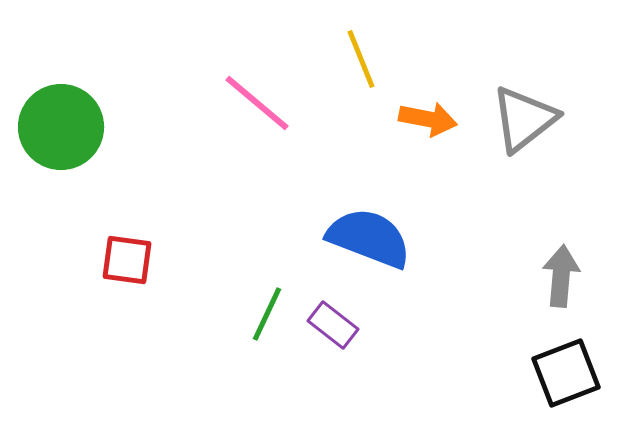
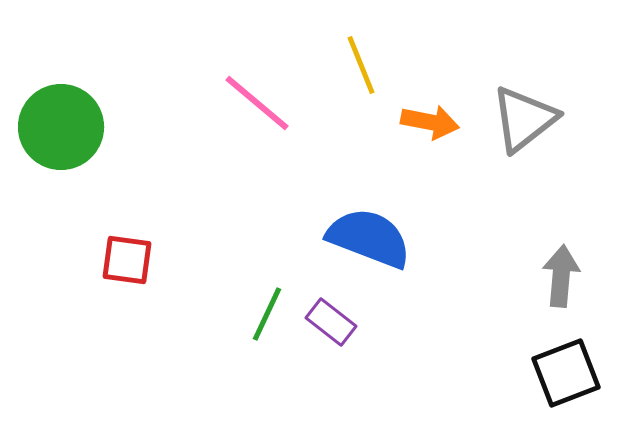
yellow line: moved 6 px down
orange arrow: moved 2 px right, 3 px down
purple rectangle: moved 2 px left, 3 px up
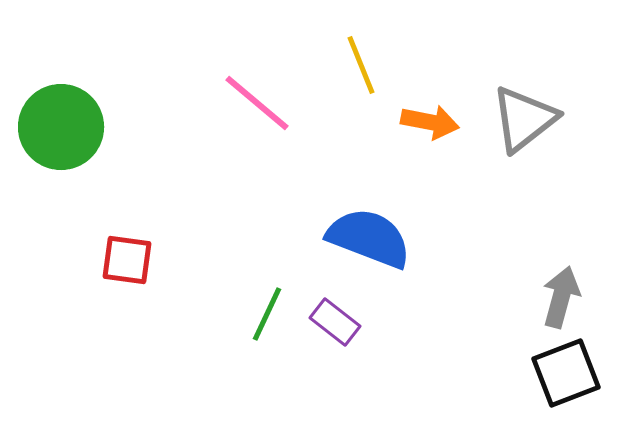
gray arrow: moved 21 px down; rotated 10 degrees clockwise
purple rectangle: moved 4 px right
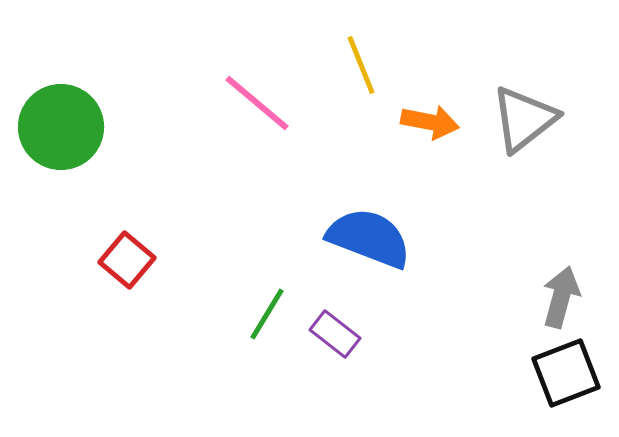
red square: rotated 32 degrees clockwise
green line: rotated 6 degrees clockwise
purple rectangle: moved 12 px down
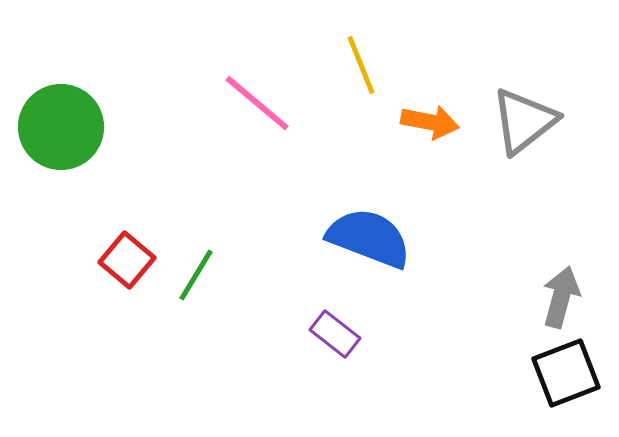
gray triangle: moved 2 px down
green line: moved 71 px left, 39 px up
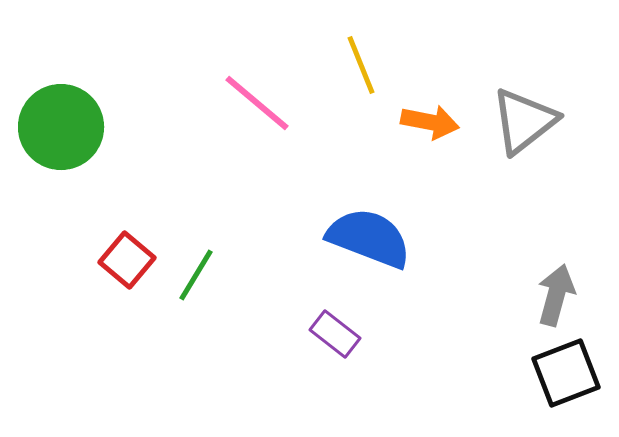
gray arrow: moved 5 px left, 2 px up
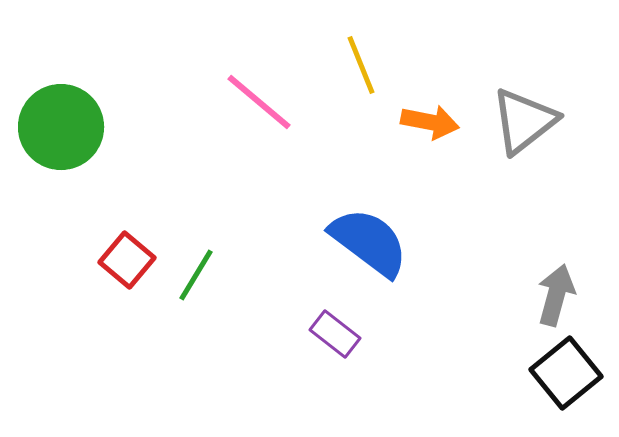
pink line: moved 2 px right, 1 px up
blue semicircle: moved 4 px down; rotated 16 degrees clockwise
black square: rotated 18 degrees counterclockwise
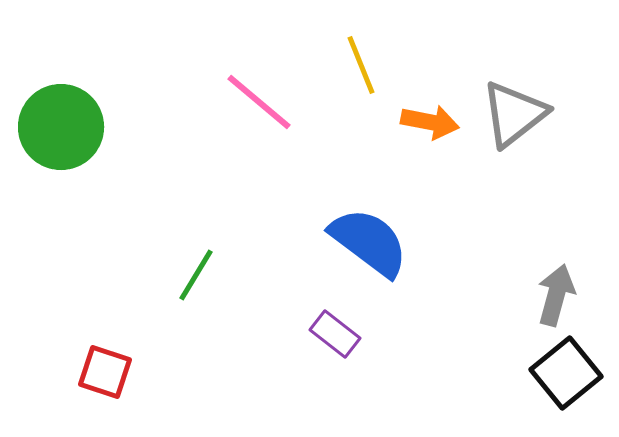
gray triangle: moved 10 px left, 7 px up
red square: moved 22 px left, 112 px down; rotated 22 degrees counterclockwise
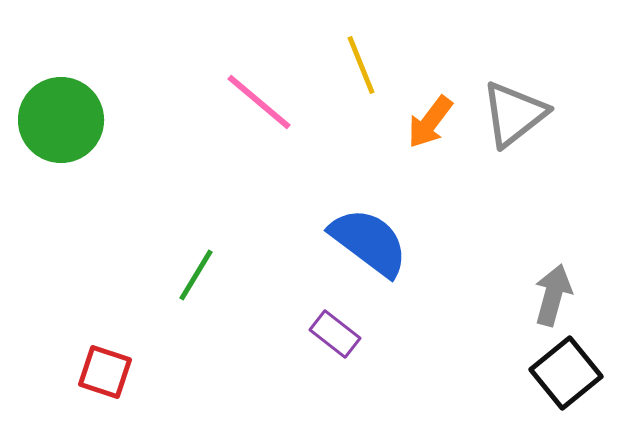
orange arrow: rotated 116 degrees clockwise
green circle: moved 7 px up
gray arrow: moved 3 px left
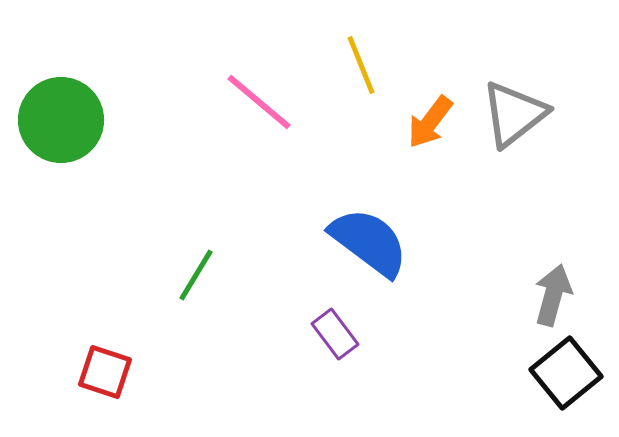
purple rectangle: rotated 15 degrees clockwise
